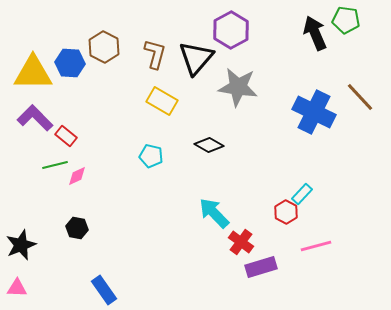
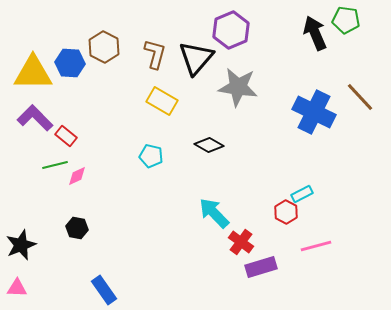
purple hexagon: rotated 6 degrees clockwise
cyan rectangle: rotated 20 degrees clockwise
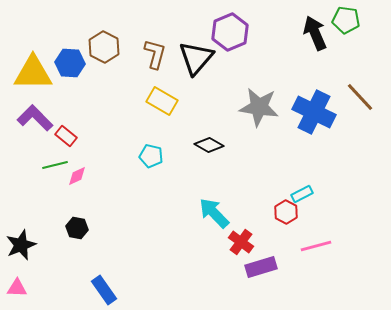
purple hexagon: moved 1 px left, 2 px down
gray star: moved 21 px right, 20 px down
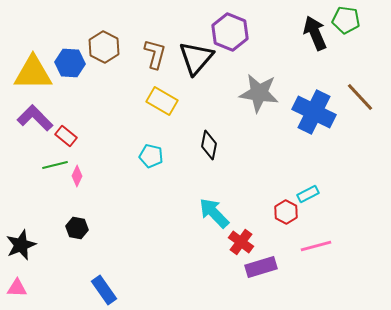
purple hexagon: rotated 15 degrees counterclockwise
gray star: moved 14 px up
black diamond: rotated 72 degrees clockwise
pink diamond: rotated 40 degrees counterclockwise
cyan rectangle: moved 6 px right
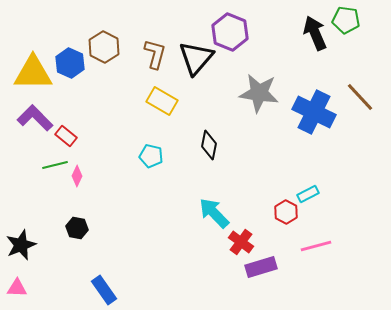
blue hexagon: rotated 20 degrees clockwise
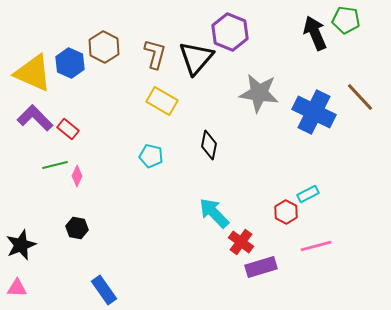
yellow triangle: rotated 24 degrees clockwise
red rectangle: moved 2 px right, 7 px up
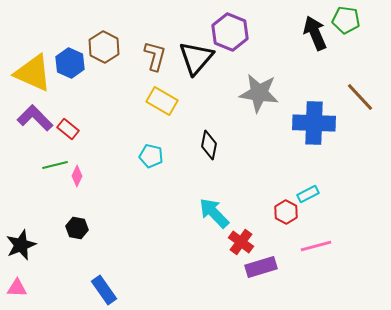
brown L-shape: moved 2 px down
blue cross: moved 11 px down; rotated 24 degrees counterclockwise
